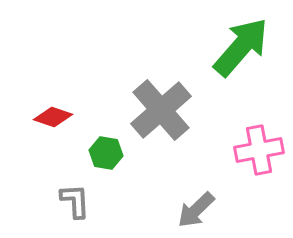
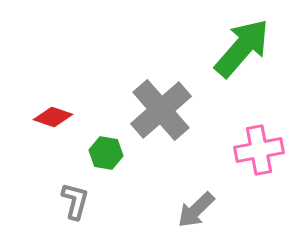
green arrow: moved 1 px right, 1 px down
gray L-shape: rotated 18 degrees clockwise
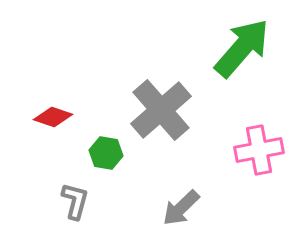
gray arrow: moved 15 px left, 2 px up
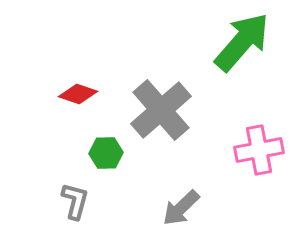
green arrow: moved 6 px up
red diamond: moved 25 px right, 23 px up
green hexagon: rotated 12 degrees counterclockwise
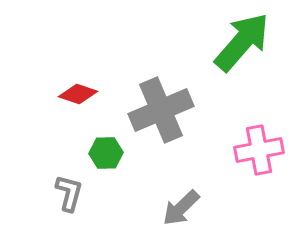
gray cross: rotated 18 degrees clockwise
gray L-shape: moved 6 px left, 8 px up
